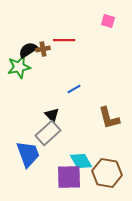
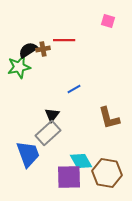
black triangle: rotated 21 degrees clockwise
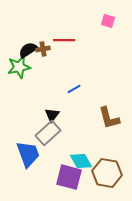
purple square: rotated 16 degrees clockwise
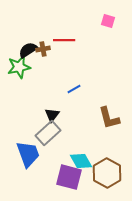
brown hexagon: rotated 20 degrees clockwise
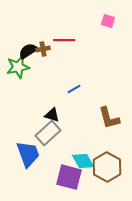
black semicircle: moved 1 px down
green star: moved 1 px left
black triangle: rotated 49 degrees counterclockwise
cyan diamond: moved 2 px right
brown hexagon: moved 6 px up
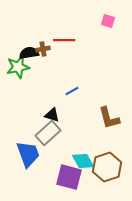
black semicircle: moved 1 px right, 2 px down; rotated 24 degrees clockwise
blue line: moved 2 px left, 2 px down
brown hexagon: rotated 12 degrees clockwise
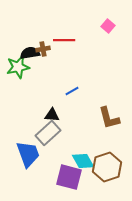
pink square: moved 5 px down; rotated 24 degrees clockwise
black semicircle: moved 1 px right
black triangle: rotated 14 degrees counterclockwise
